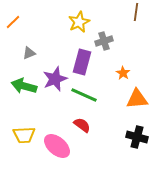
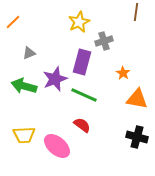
orange triangle: rotated 15 degrees clockwise
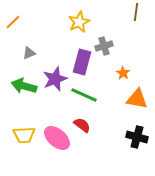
gray cross: moved 5 px down
pink ellipse: moved 8 px up
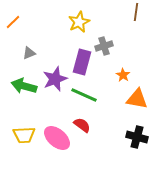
orange star: moved 2 px down
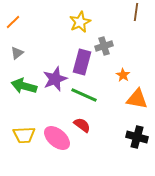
yellow star: moved 1 px right
gray triangle: moved 12 px left; rotated 16 degrees counterclockwise
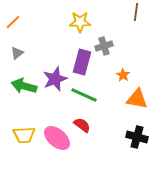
yellow star: rotated 25 degrees clockwise
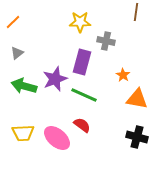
gray cross: moved 2 px right, 5 px up; rotated 30 degrees clockwise
yellow trapezoid: moved 1 px left, 2 px up
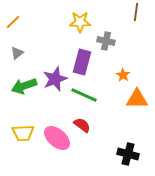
green arrow: rotated 35 degrees counterclockwise
orange triangle: rotated 10 degrees counterclockwise
black cross: moved 9 px left, 17 px down
